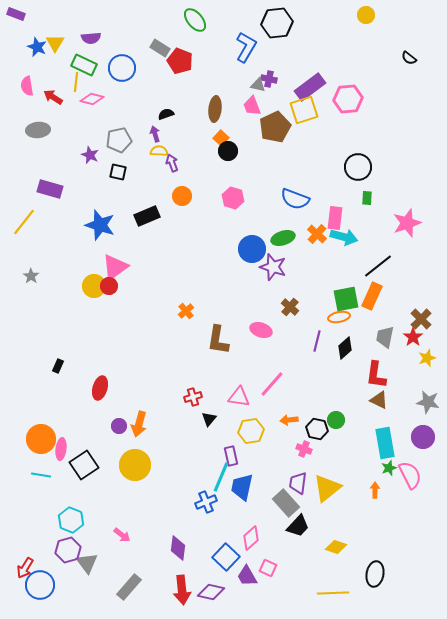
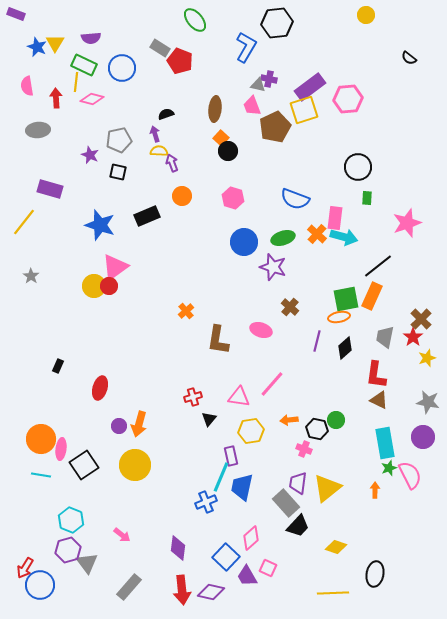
red arrow at (53, 97): moved 3 px right, 1 px down; rotated 54 degrees clockwise
blue circle at (252, 249): moved 8 px left, 7 px up
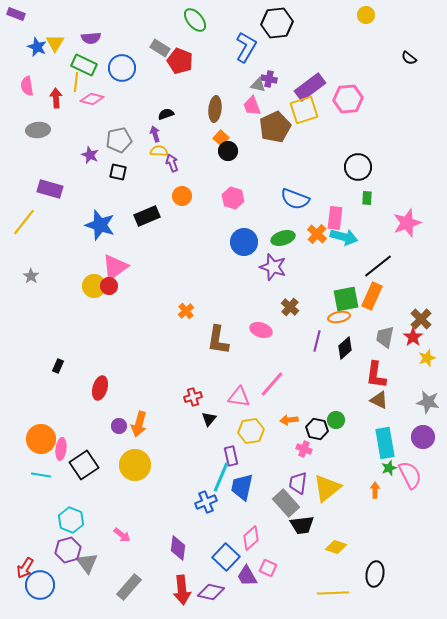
black trapezoid at (298, 526): moved 4 px right, 1 px up; rotated 40 degrees clockwise
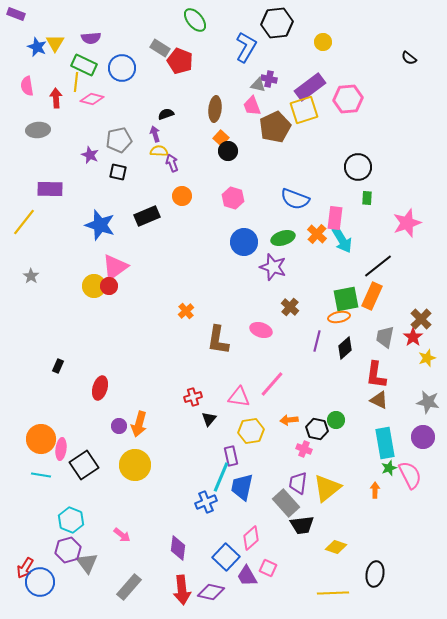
yellow circle at (366, 15): moved 43 px left, 27 px down
purple rectangle at (50, 189): rotated 15 degrees counterclockwise
cyan arrow at (344, 237): moved 2 px left, 3 px down; rotated 44 degrees clockwise
blue circle at (40, 585): moved 3 px up
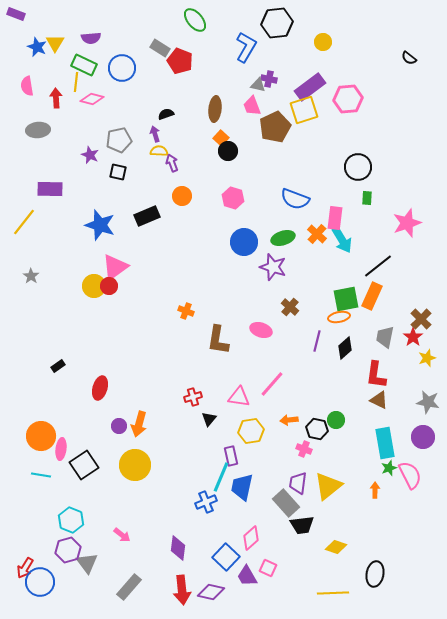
orange cross at (186, 311): rotated 28 degrees counterclockwise
black rectangle at (58, 366): rotated 32 degrees clockwise
orange circle at (41, 439): moved 3 px up
yellow triangle at (327, 488): moved 1 px right, 2 px up
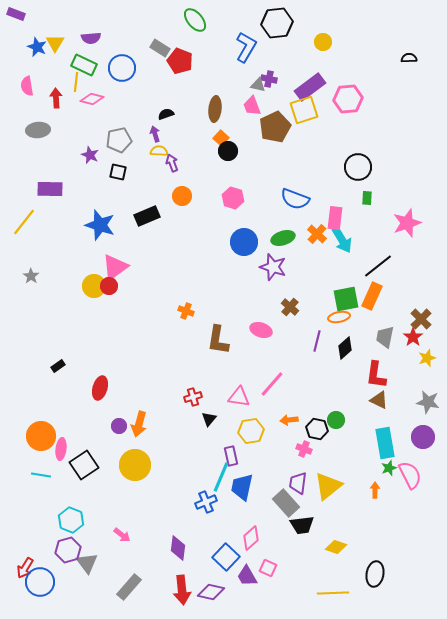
black semicircle at (409, 58): rotated 140 degrees clockwise
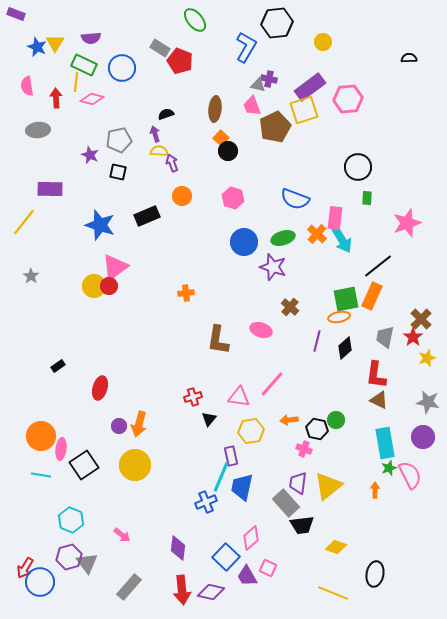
orange cross at (186, 311): moved 18 px up; rotated 28 degrees counterclockwise
purple hexagon at (68, 550): moved 1 px right, 7 px down
yellow line at (333, 593): rotated 24 degrees clockwise
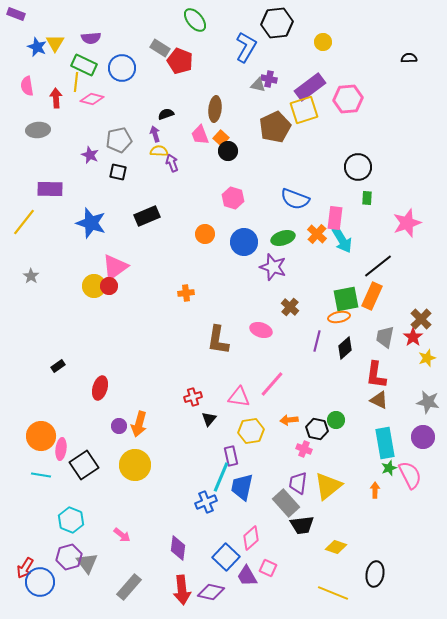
pink trapezoid at (252, 106): moved 52 px left, 29 px down
orange circle at (182, 196): moved 23 px right, 38 px down
blue star at (100, 225): moved 9 px left, 2 px up
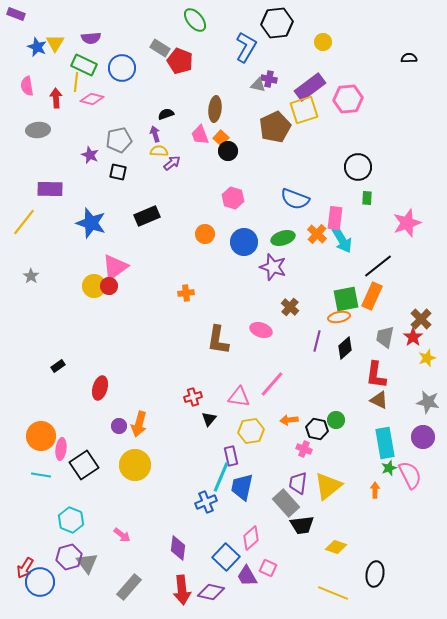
purple arrow at (172, 163): rotated 72 degrees clockwise
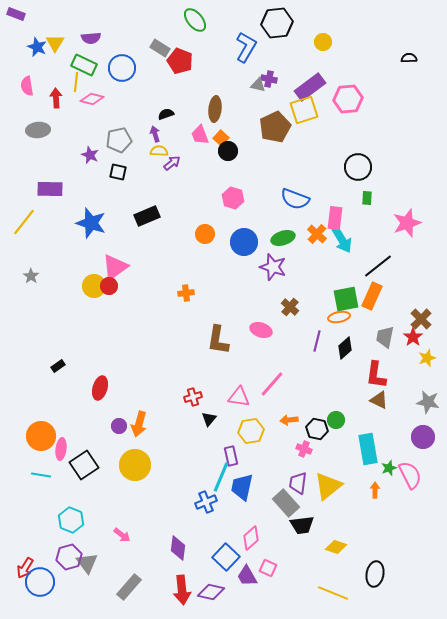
cyan rectangle at (385, 443): moved 17 px left, 6 px down
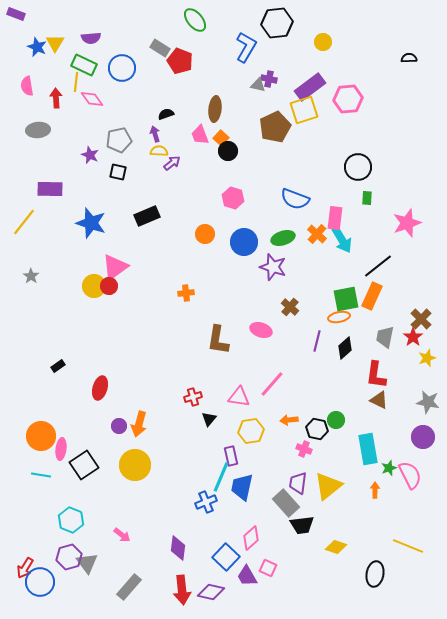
pink diamond at (92, 99): rotated 40 degrees clockwise
yellow line at (333, 593): moved 75 px right, 47 px up
